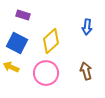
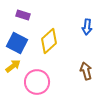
yellow diamond: moved 2 px left
yellow arrow: moved 2 px right, 1 px up; rotated 119 degrees clockwise
pink circle: moved 9 px left, 9 px down
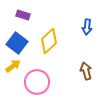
blue square: rotated 10 degrees clockwise
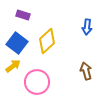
yellow diamond: moved 2 px left
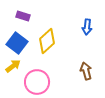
purple rectangle: moved 1 px down
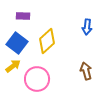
purple rectangle: rotated 16 degrees counterclockwise
pink circle: moved 3 px up
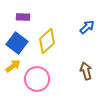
purple rectangle: moved 1 px down
blue arrow: rotated 140 degrees counterclockwise
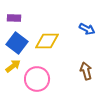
purple rectangle: moved 9 px left, 1 px down
blue arrow: moved 2 px down; rotated 70 degrees clockwise
yellow diamond: rotated 40 degrees clockwise
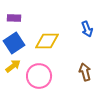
blue arrow: rotated 42 degrees clockwise
blue square: moved 3 px left; rotated 20 degrees clockwise
brown arrow: moved 1 px left, 1 px down
pink circle: moved 2 px right, 3 px up
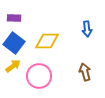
blue arrow: rotated 14 degrees clockwise
blue square: rotated 20 degrees counterclockwise
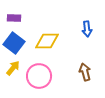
yellow arrow: moved 2 px down; rotated 14 degrees counterclockwise
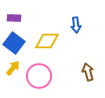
blue arrow: moved 11 px left, 4 px up
brown arrow: moved 3 px right
